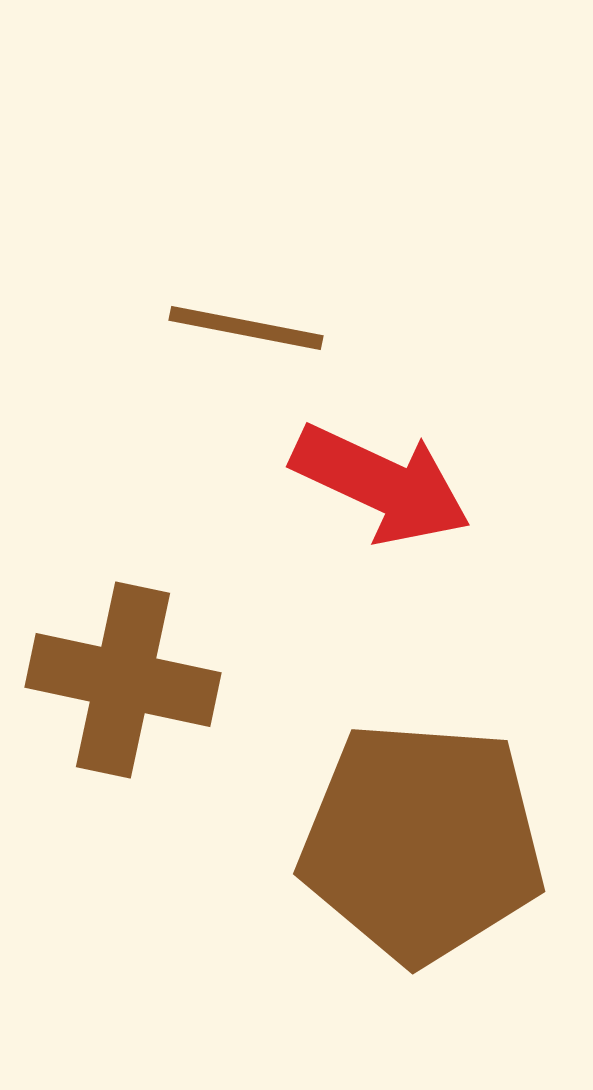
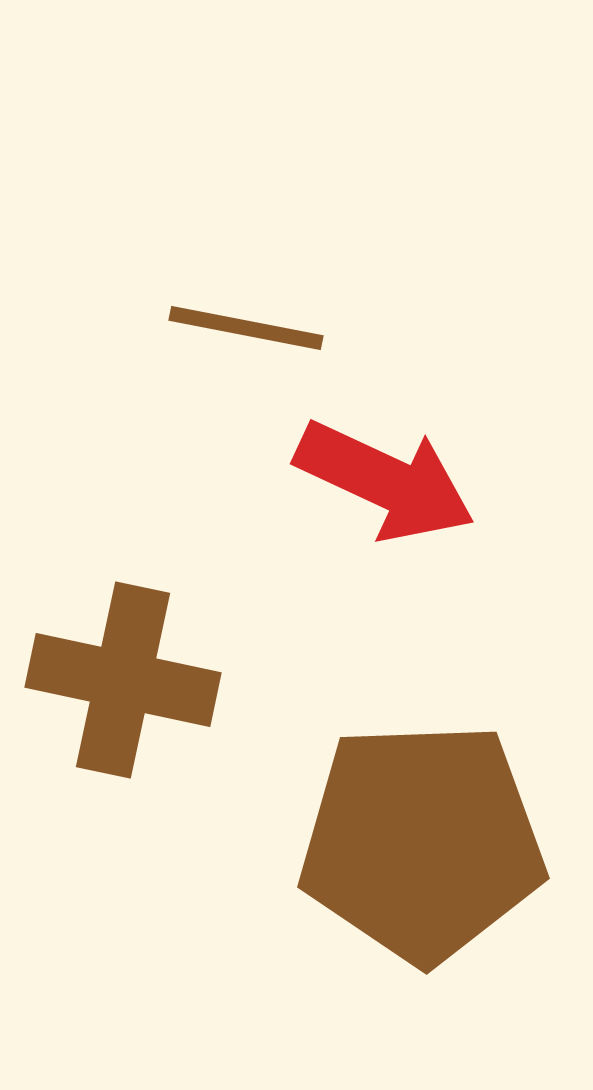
red arrow: moved 4 px right, 3 px up
brown pentagon: rotated 6 degrees counterclockwise
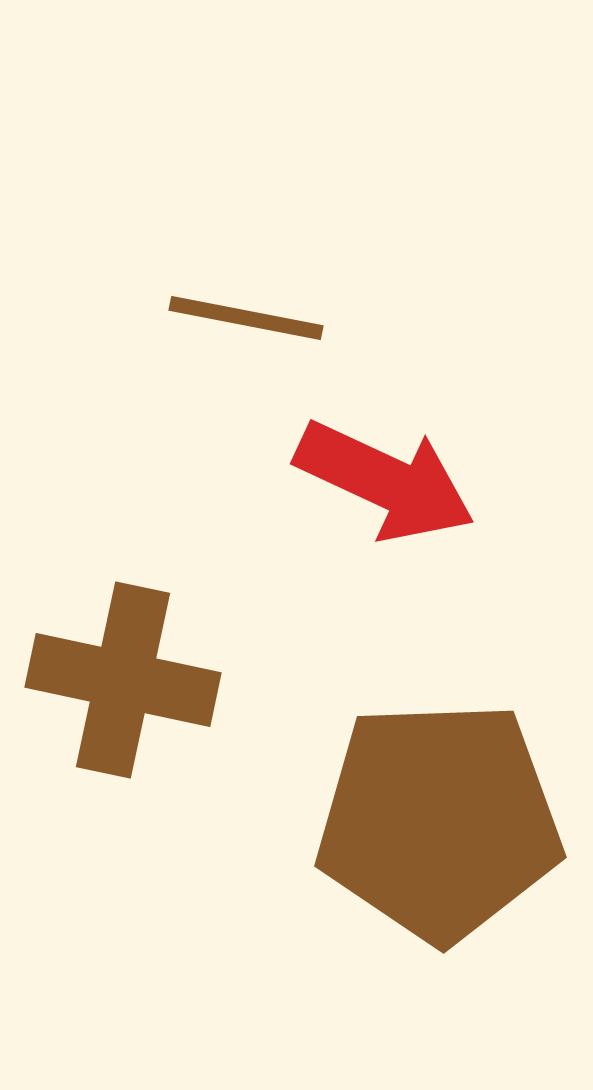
brown line: moved 10 px up
brown pentagon: moved 17 px right, 21 px up
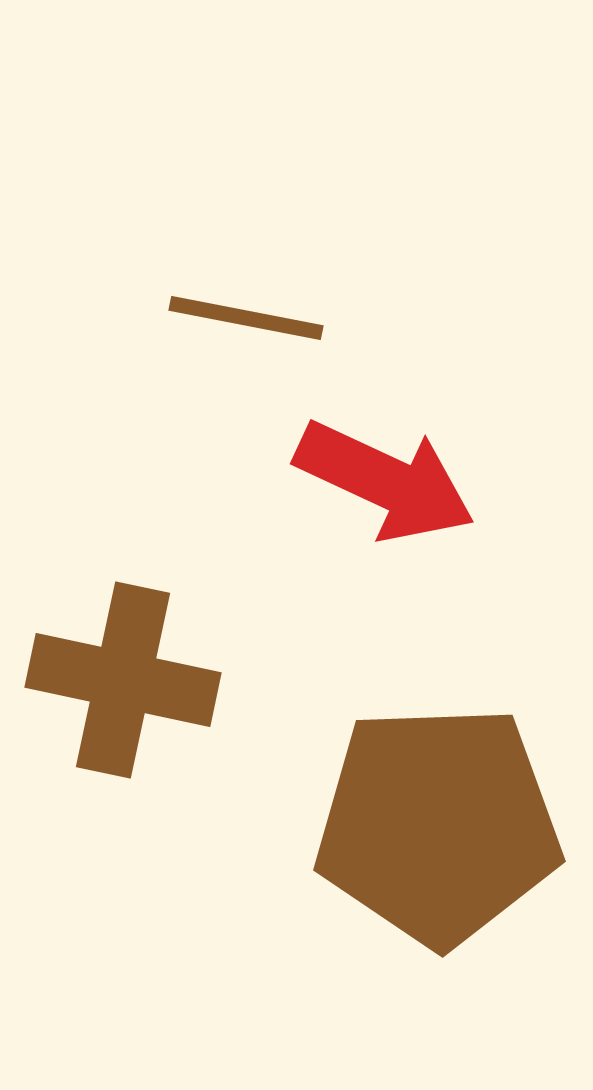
brown pentagon: moved 1 px left, 4 px down
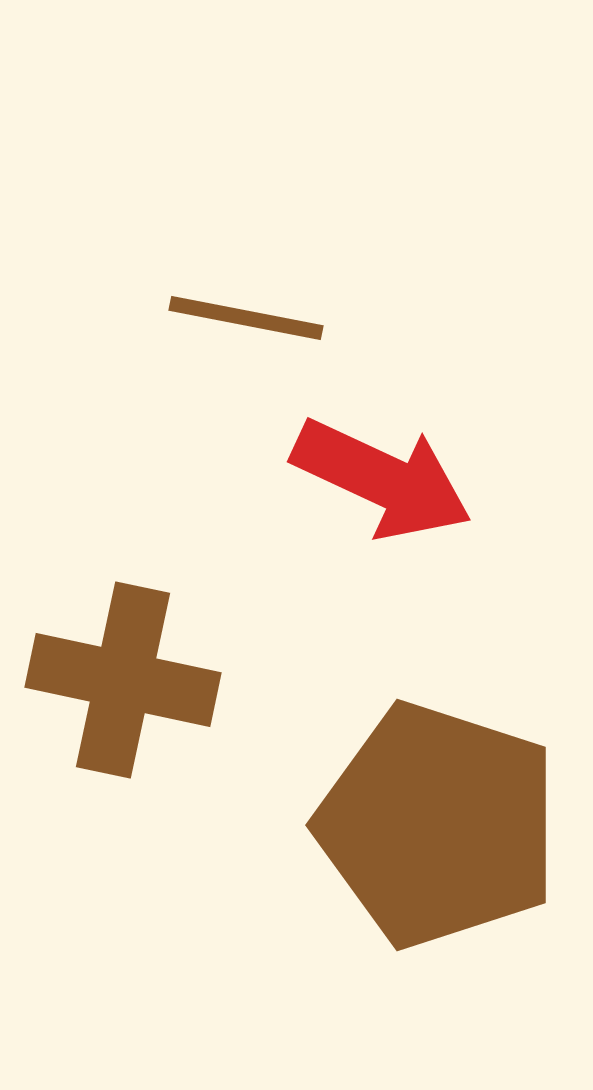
red arrow: moved 3 px left, 2 px up
brown pentagon: rotated 20 degrees clockwise
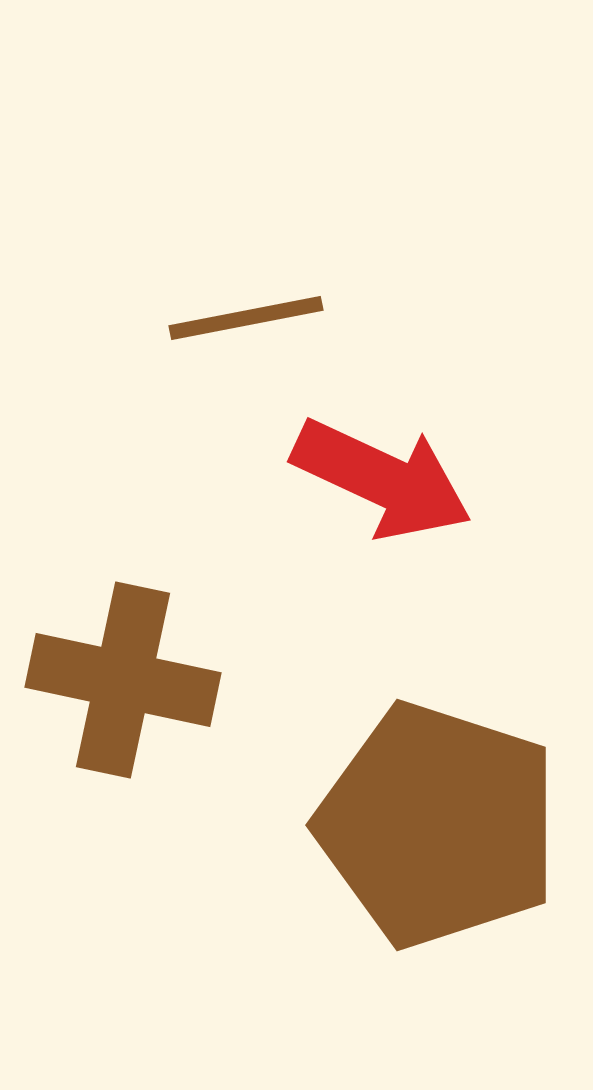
brown line: rotated 22 degrees counterclockwise
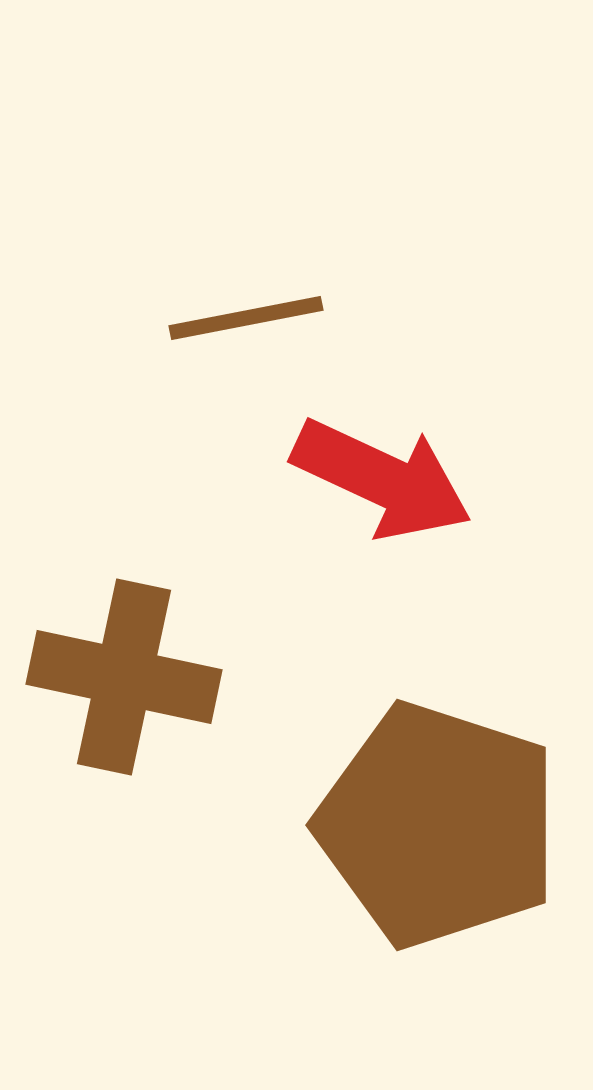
brown cross: moved 1 px right, 3 px up
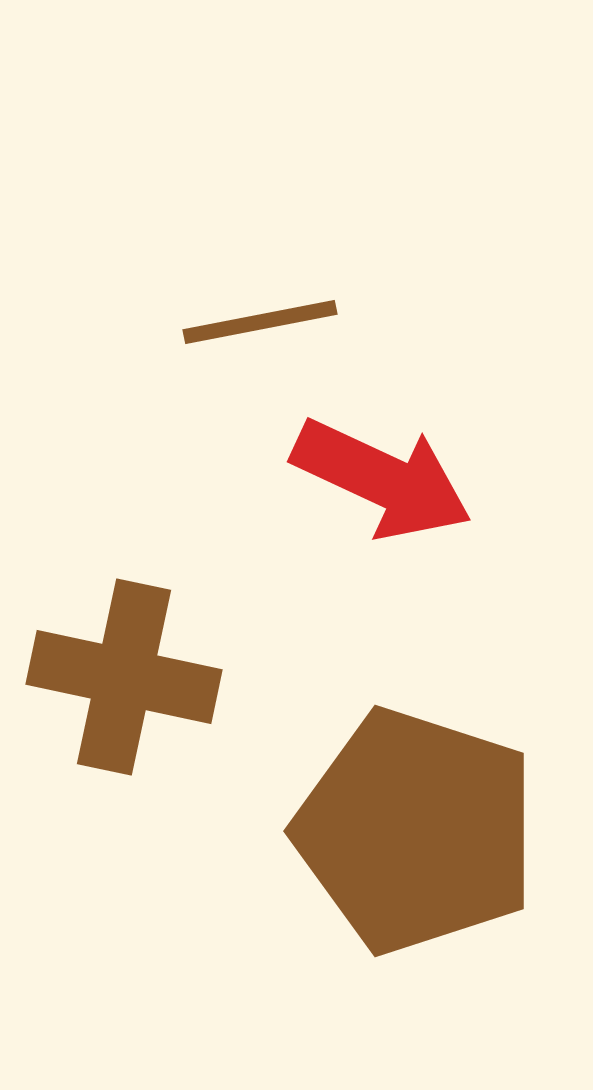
brown line: moved 14 px right, 4 px down
brown pentagon: moved 22 px left, 6 px down
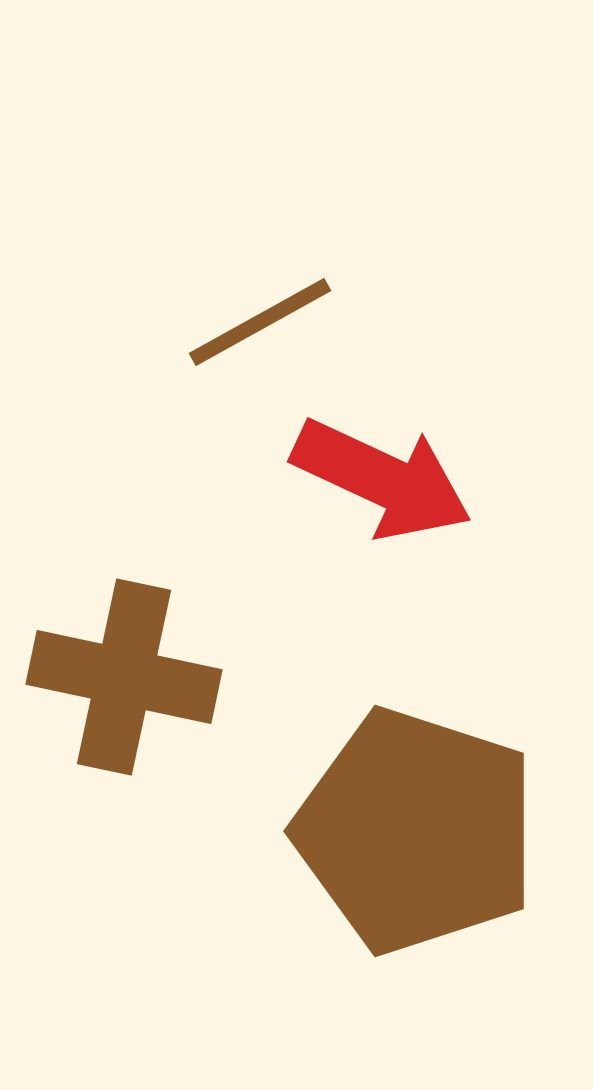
brown line: rotated 18 degrees counterclockwise
